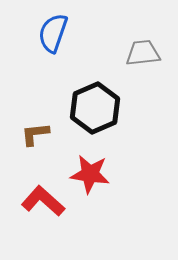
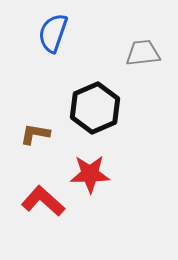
brown L-shape: rotated 16 degrees clockwise
red star: rotated 9 degrees counterclockwise
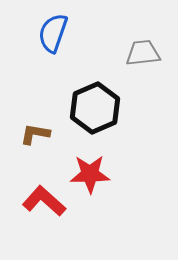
red L-shape: moved 1 px right
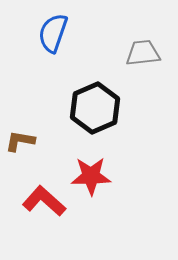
brown L-shape: moved 15 px left, 7 px down
red star: moved 1 px right, 2 px down
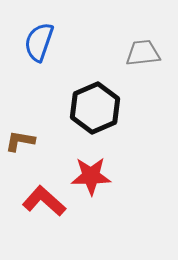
blue semicircle: moved 14 px left, 9 px down
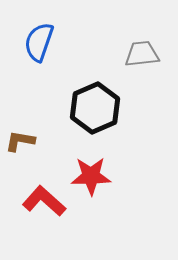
gray trapezoid: moved 1 px left, 1 px down
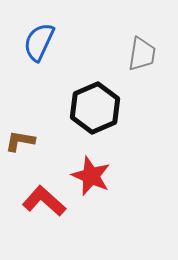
blue semicircle: rotated 6 degrees clockwise
gray trapezoid: rotated 105 degrees clockwise
red star: rotated 24 degrees clockwise
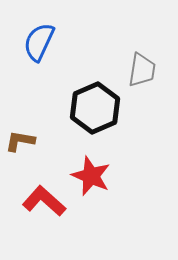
gray trapezoid: moved 16 px down
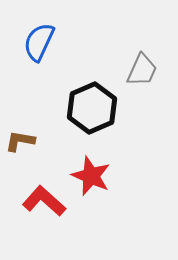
gray trapezoid: rotated 15 degrees clockwise
black hexagon: moved 3 px left
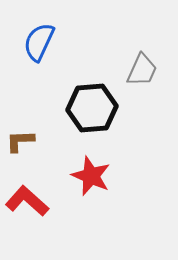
black hexagon: rotated 18 degrees clockwise
brown L-shape: rotated 12 degrees counterclockwise
red L-shape: moved 17 px left
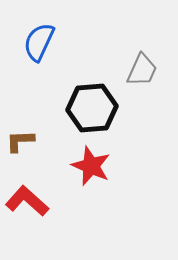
red star: moved 10 px up
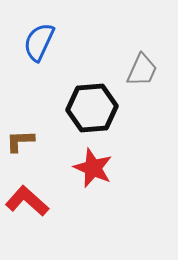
red star: moved 2 px right, 2 px down
